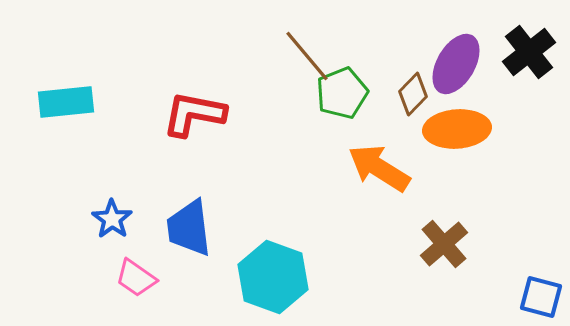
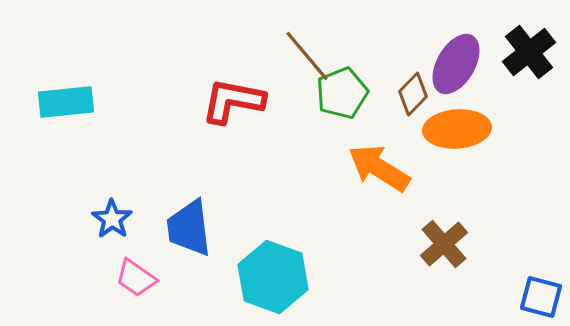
red L-shape: moved 39 px right, 13 px up
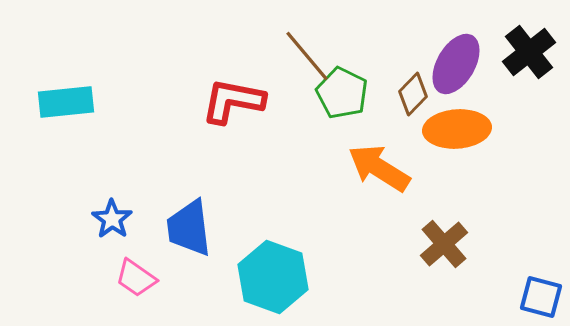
green pentagon: rotated 24 degrees counterclockwise
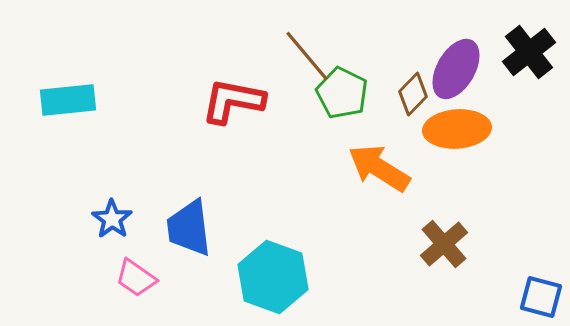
purple ellipse: moved 5 px down
cyan rectangle: moved 2 px right, 2 px up
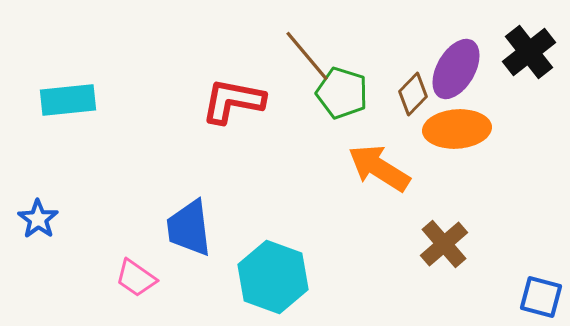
green pentagon: rotated 9 degrees counterclockwise
blue star: moved 74 px left
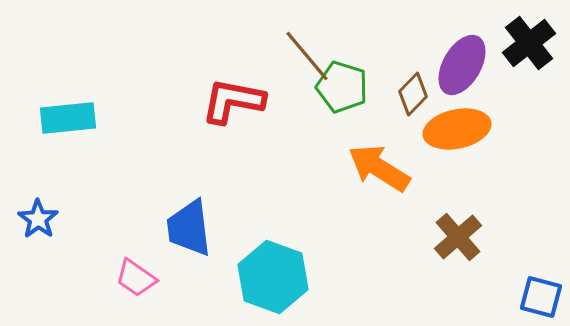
black cross: moved 9 px up
purple ellipse: moved 6 px right, 4 px up
green pentagon: moved 6 px up
cyan rectangle: moved 18 px down
orange ellipse: rotated 8 degrees counterclockwise
brown cross: moved 14 px right, 7 px up
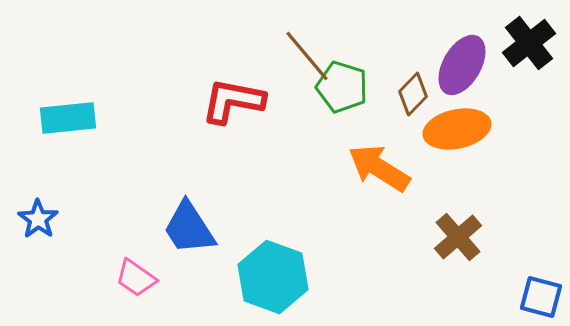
blue trapezoid: rotated 26 degrees counterclockwise
